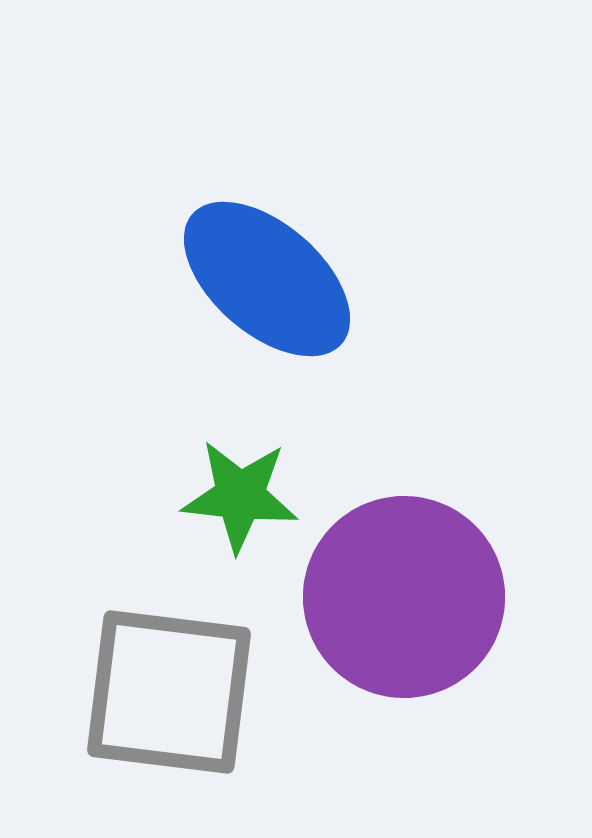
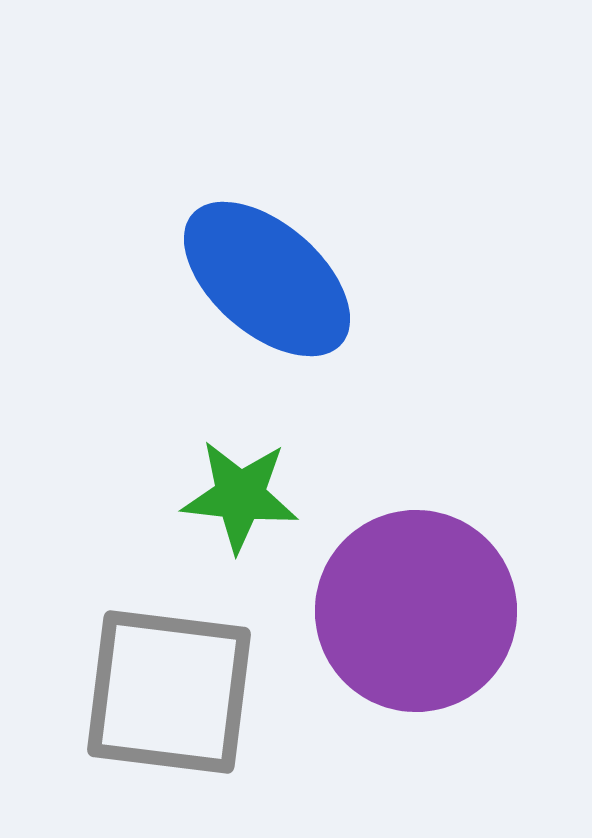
purple circle: moved 12 px right, 14 px down
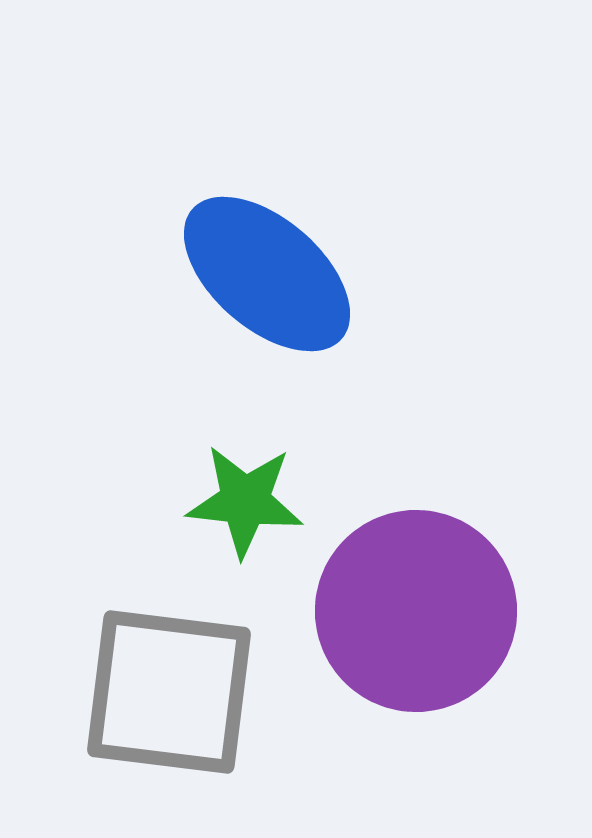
blue ellipse: moved 5 px up
green star: moved 5 px right, 5 px down
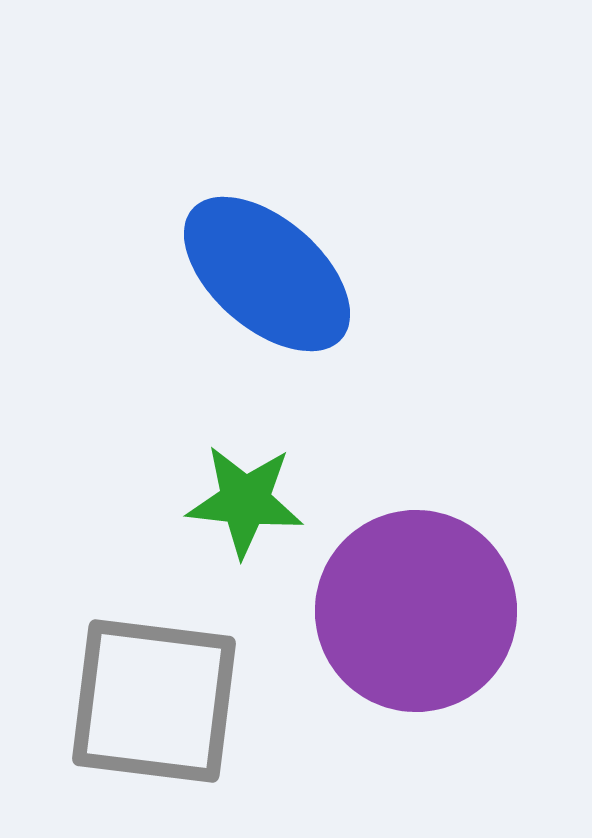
gray square: moved 15 px left, 9 px down
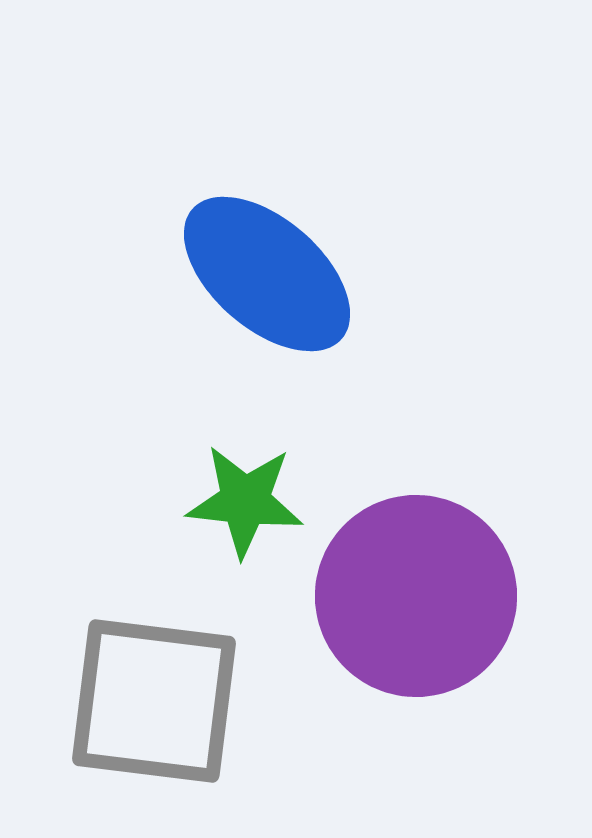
purple circle: moved 15 px up
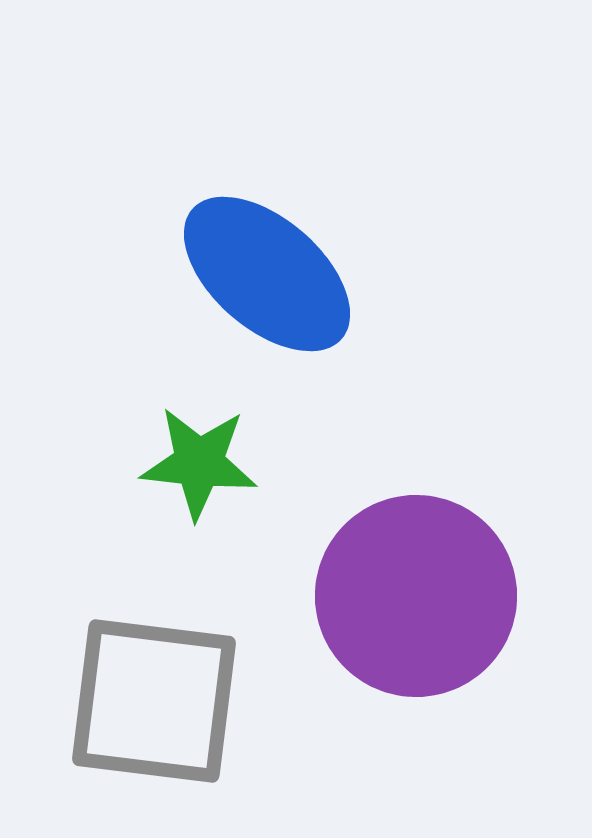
green star: moved 46 px left, 38 px up
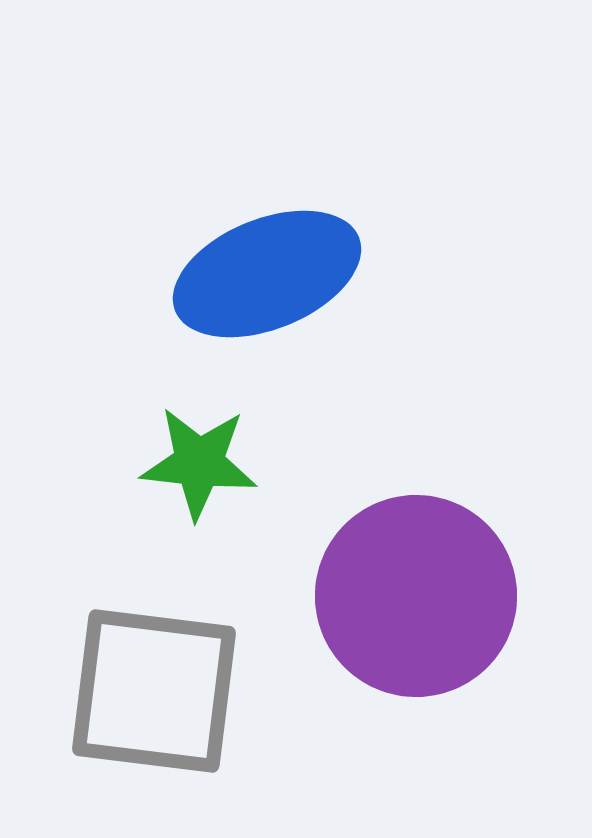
blue ellipse: rotated 63 degrees counterclockwise
gray square: moved 10 px up
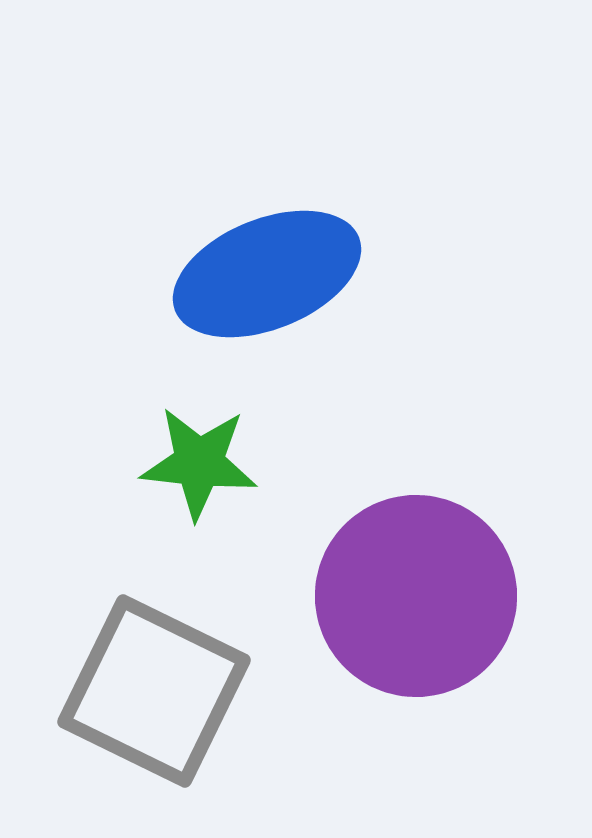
gray square: rotated 19 degrees clockwise
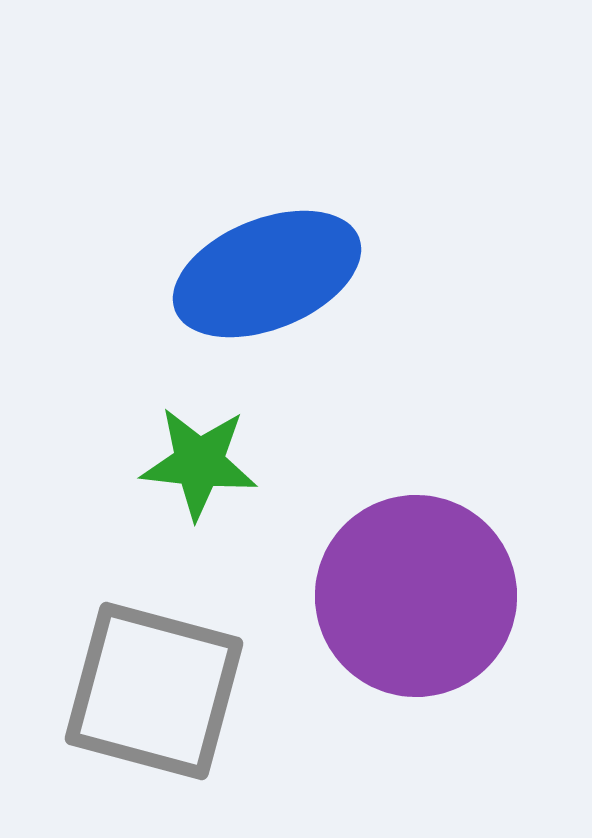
gray square: rotated 11 degrees counterclockwise
